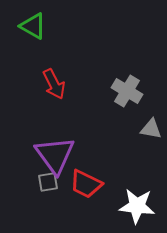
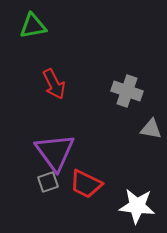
green triangle: rotated 40 degrees counterclockwise
gray cross: rotated 12 degrees counterclockwise
purple triangle: moved 3 px up
gray square: rotated 10 degrees counterclockwise
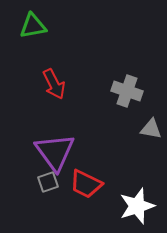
white star: rotated 24 degrees counterclockwise
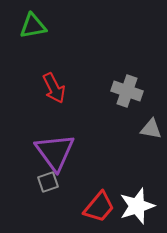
red arrow: moved 4 px down
red trapezoid: moved 13 px right, 23 px down; rotated 76 degrees counterclockwise
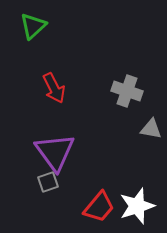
green triangle: rotated 32 degrees counterclockwise
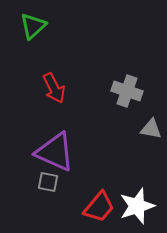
purple triangle: rotated 30 degrees counterclockwise
gray square: rotated 30 degrees clockwise
